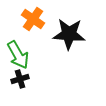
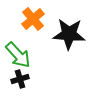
orange cross: rotated 15 degrees clockwise
green arrow: rotated 12 degrees counterclockwise
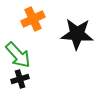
orange cross: rotated 15 degrees clockwise
black star: moved 8 px right
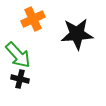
black star: rotated 8 degrees counterclockwise
black cross: rotated 30 degrees clockwise
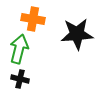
orange cross: rotated 35 degrees clockwise
green arrow: moved 1 px right, 6 px up; rotated 124 degrees counterclockwise
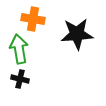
green arrow: rotated 24 degrees counterclockwise
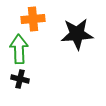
orange cross: rotated 15 degrees counterclockwise
green arrow: rotated 8 degrees clockwise
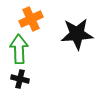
orange cross: moved 2 px left; rotated 20 degrees counterclockwise
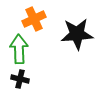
orange cross: moved 3 px right
